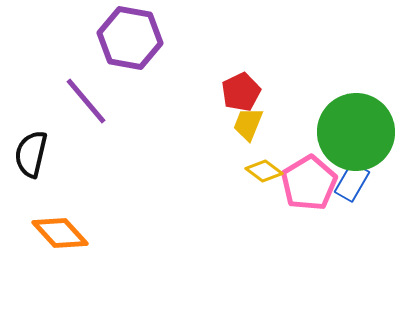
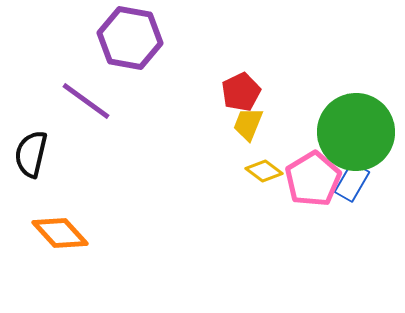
purple line: rotated 14 degrees counterclockwise
pink pentagon: moved 4 px right, 4 px up
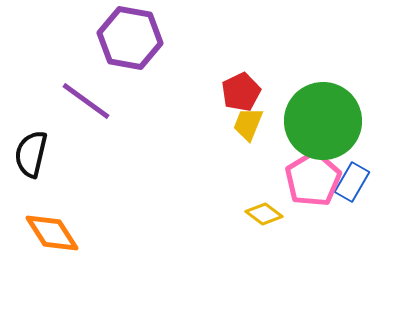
green circle: moved 33 px left, 11 px up
yellow diamond: moved 43 px down
orange diamond: moved 8 px left; rotated 10 degrees clockwise
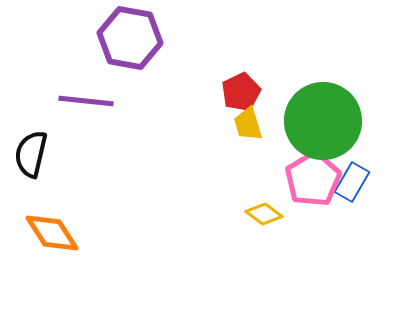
purple line: rotated 30 degrees counterclockwise
yellow trapezoid: rotated 39 degrees counterclockwise
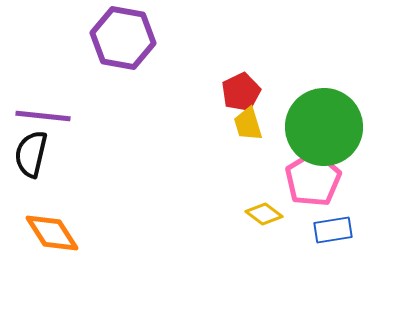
purple hexagon: moved 7 px left
purple line: moved 43 px left, 15 px down
green circle: moved 1 px right, 6 px down
blue rectangle: moved 19 px left, 48 px down; rotated 51 degrees clockwise
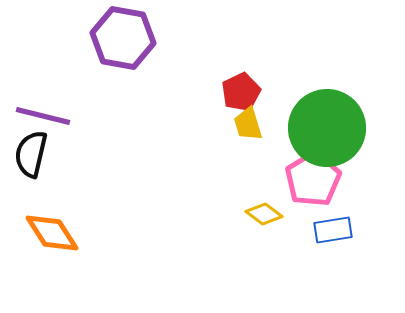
purple line: rotated 8 degrees clockwise
green circle: moved 3 px right, 1 px down
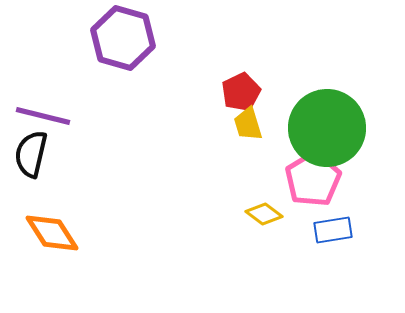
purple hexagon: rotated 6 degrees clockwise
